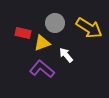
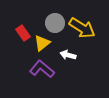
yellow arrow: moved 7 px left
red rectangle: rotated 42 degrees clockwise
yellow triangle: rotated 18 degrees counterclockwise
white arrow: moved 2 px right; rotated 35 degrees counterclockwise
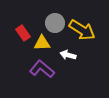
yellow arrow: moved 2 px down
yellow triangle: rotated 36 degrees clockwise
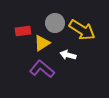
red rectangle: moved 2 px up; rotated 63 degrees counterclockwise
yellow triangle: rotated 30 degrees counterclockwise
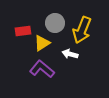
yellow arrow: rotated 80 degrees clockwise
white arrow: moved 2 px right, 1 px up
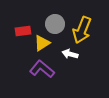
gray circle: moved 1 px down
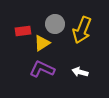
white arrow: moved 10 px right, 18 px down
purple L-shape: rotated 15 degrees counterclockwise
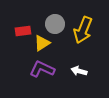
yellow arrow: moved 1 px right
white arrow: moved 1 px left, 1 px up
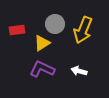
red rectangle: moved 6 px left, 1 px up
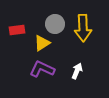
yellow arrow: moved 2 px up; rotated 24 degrees counterclockwise
white arrow: moved 2 px left; rotated 98 degrees clockwise
